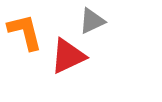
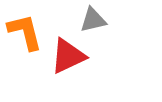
gray triangle: moved 1 px right, 1 px up; rotated 12 degrees clockwise
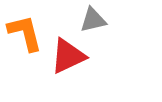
orange L-shape: moved 1 px down
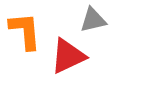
orange L-shape: moved 2 px up; rotated 9 degrees clockwise
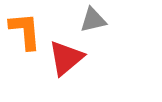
red triangle: moved 2 px left, 2 px down; rotated 15 degrees counterclockwise
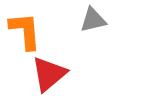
red triangle: moved 17 px left, 16 px down
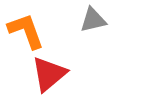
orange L-shape: moved 1 px right; rotated 15 degrees counterclockwise
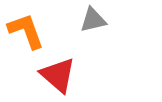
red triangle: moved 9 px right, 1 px down; rotated 39 degrees counterclockwise
